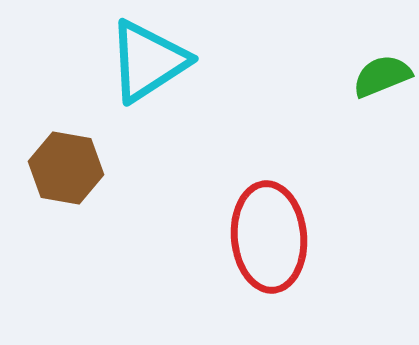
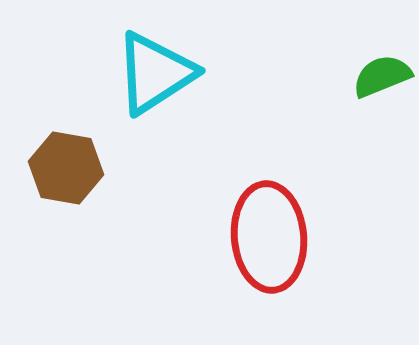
cyan triangle: moved 7 px right, 12 px down
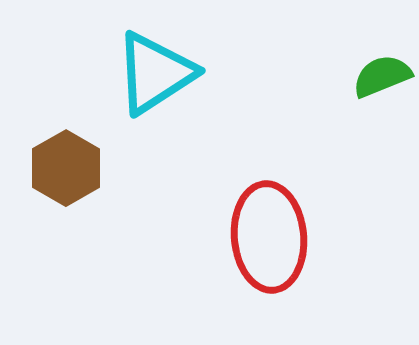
brown hexagon: rotated 20 degrees clockwise
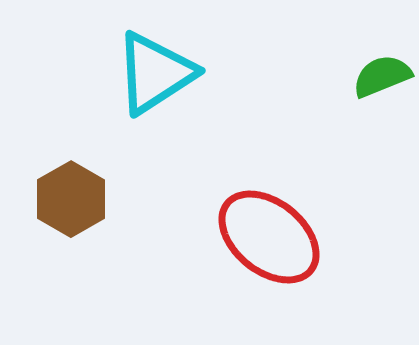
brown hexagon: moved 5 px right, 31 px down
red ellipse: rotated 46 degrees counterclockwise
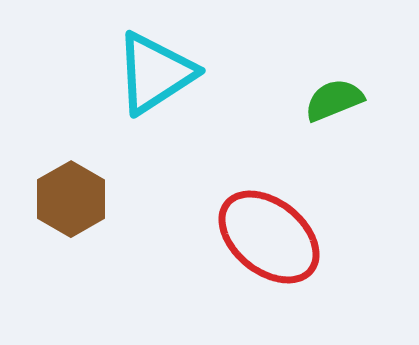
green semicircle: moved 48 px left, 24 px down
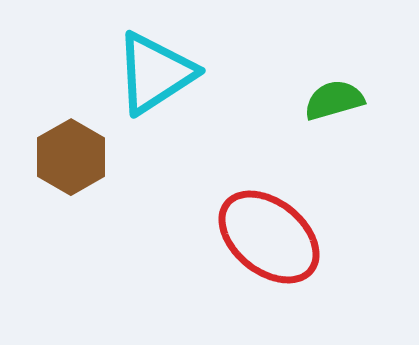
green semicircle: rotated 6 degrees clockwise
brown hexagon: moved 42 px up
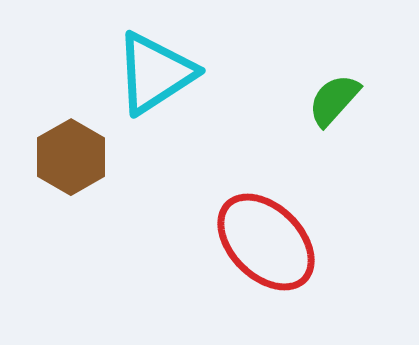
green semicircle: rotated 32 degrees counterclockwise
red ellipse: moved 3 px left, 5 px down; rotated 6 degrees clockwise
